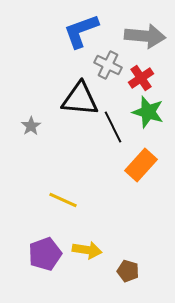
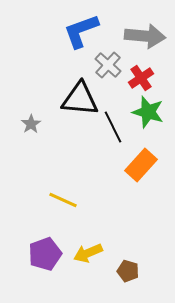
gray cross: rotated 16 degrees clockwise
gray star: moved 2 px up
yellow arrow: moved 1 px right, 3 px down; rotated 148 degrees clockwise
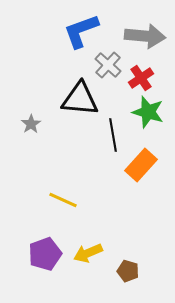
black line: moved 8 px down; rotated 16 degrees clockwise
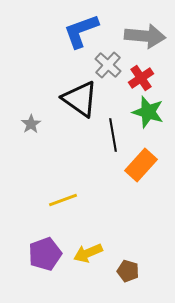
black triangle: rotated 30 degrees clockwise
yellow line: rotated 44 degrees counterclockwise
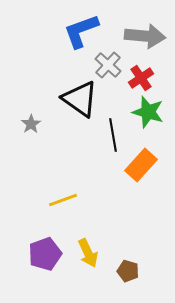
yellow arrow: rotated 92 degrees counterclockwise
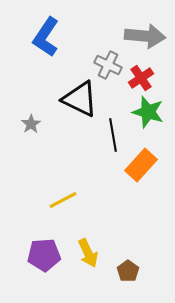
blue L-shape: moved 35 px left, 6 px down; rotated 36 degrees counterclockwise
gray cross: rotated 16 degrees counterclockwise
black triangle: rotated 9 degrees counterclockwise
yellow line: rotated 8 degrees counterclockwise
purple pentagon: moved 1 px left, 1 px down; rotated 16 degrees clockwise
brown pentagon: rotated 20 degrees clockwise
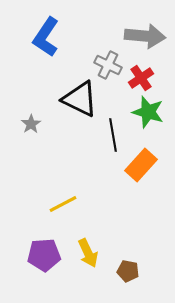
yellow line: moved 4 px down
brown pentagon: rotated 25 degrees counterclockwise
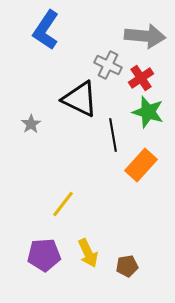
blue L-shape: moved 7 px up
yellow line: rotated 24 degrees counterclockwise
brown pentagon: moved 1 px left, 5 px up; rotated 20 degrees counterclockwise
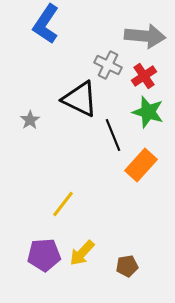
blue L-shape: moved 6 px up
red cross: moved 3 px right, 2 px up
gray star: moved 1 px left, 4 px up
black line: rotated 12 degrees counterclockwise
yellow arrow: moved 6 px left; rotated 68 degrees clockwise
